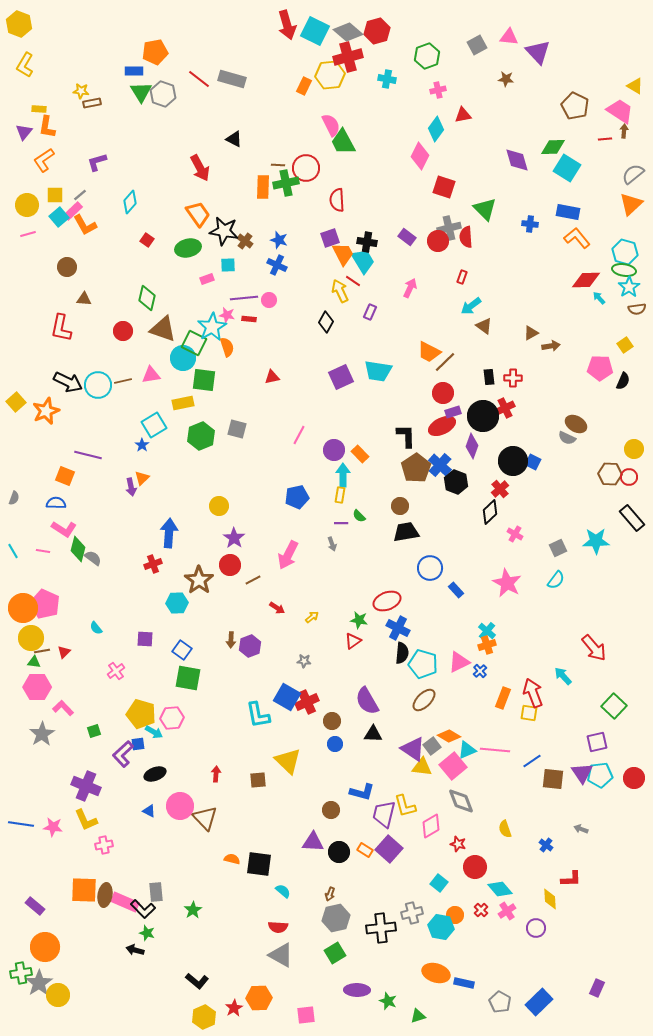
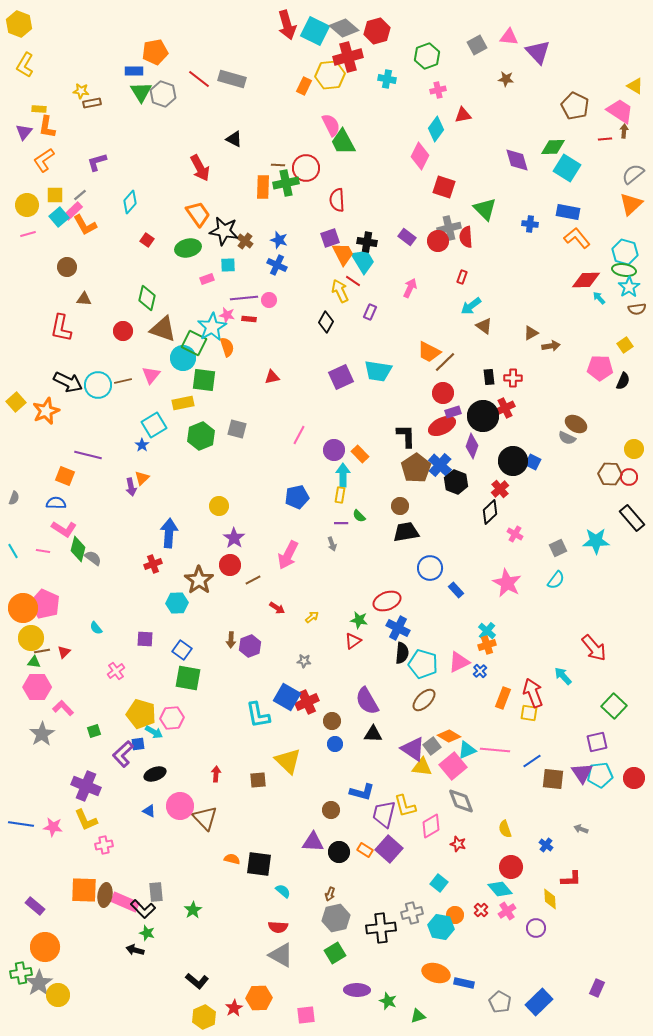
gray diamond at (348, 32): moved 4 px left, 4 px up
pink triangle at (151, 375): rotated 42 degrees counterclockwise
red circle at (475, 867): moved 36 px right
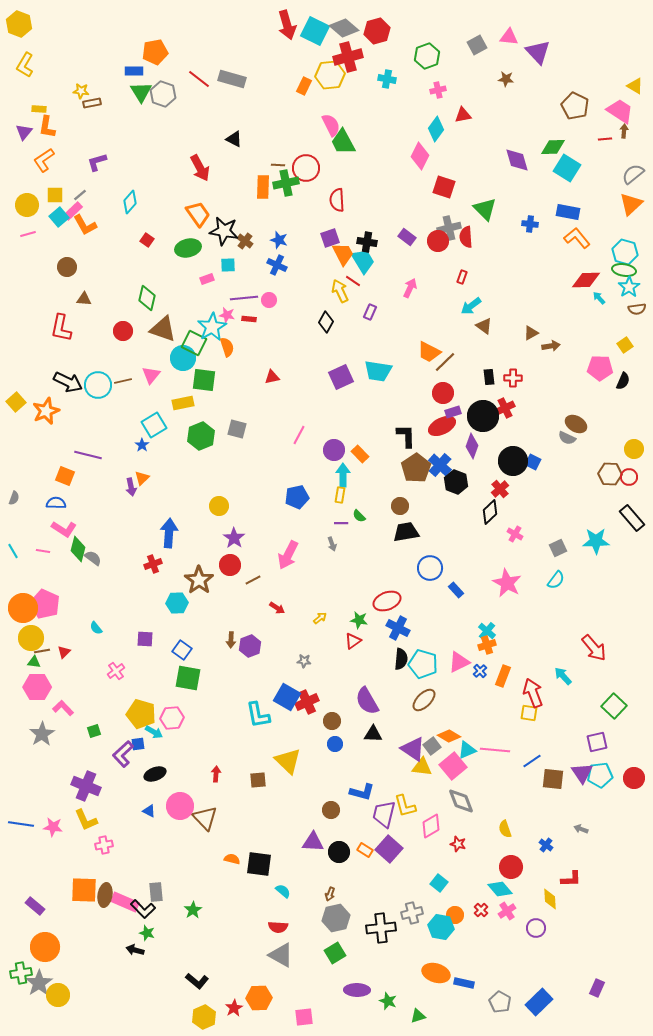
yellow arrow at (312, 617): moved 8 px right, 1 px down
black semicircle at (402, 653): moved 1 px left, 6 px down
orange rectangle at (503, 698): moved 22 px up
pink square at (306, 1015): moved 2 px left, 2 px down
